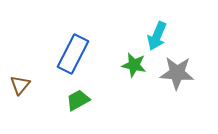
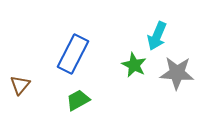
green star: rotated 15 degrees clockwise
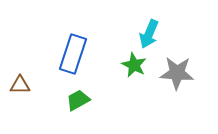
cyan arrow: moved 8 px left, 2 px up
blue rectangle: rotated 9 degrees counterclockwise
brown triangle: rotated 50 degrees clockwise
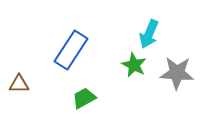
blue rectangle: moved 2 px left, 4 px up; rotated 15 degrees clockwise
brown triangle: moved 1 px left, 1 px up
green trapezoid: moved 6 px right, 2 px up
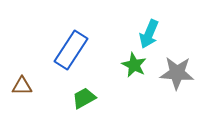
brown triangle: moved 3 px right, 2 px down
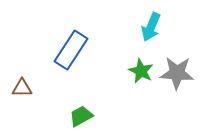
cyan arrow: moved 2 px right, 7 px up
green star: moved 7 px right, 6 px down
brown triangle: moved 2 px down
green trapezoid: moved 3 px left, 18 px down
